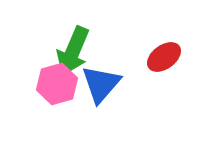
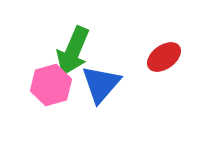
pink hexagon: moved 6 px left, 1 px down
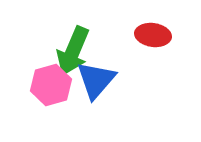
red ellipse: moved 11 px left, 22 px up; rotated 44 degrees clockwise
blue triangle: moved 5 px left, 4 px up
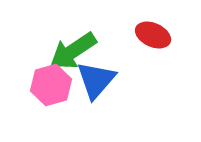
red ellipse: rotated 16 degrees clockwise
green arrow: rotated 33 degrees clockwise
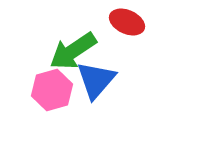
red ellipse: moved 26 px left, 13 px up
pink hexagon: moved 1 px right, 5 px down
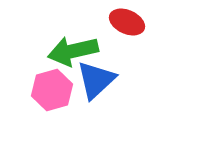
green arrow: rotated 21 degrees clockwise
blue triangle: rotated 6 degrees clockwise
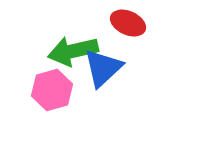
red ellipse: moved 1 px right, 1 px down
blue triangle: moved 7 px right, 12 px up
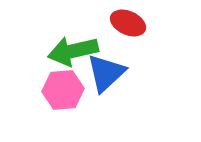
blue triangle: moved 3 px right, 5 px down
pink hexagon: moved 11 px right; rotated 12 degrees clockwise
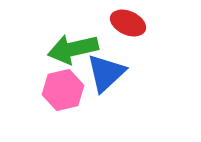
green arrow: moved 2 px up
pink hexagon: rotated 9 degrees counterclockwise
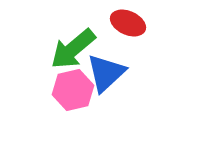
green arrow: rotated 27 degrees counterclockwise
pink hexagon: moved 10 px right
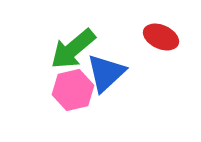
red ellipse: moved 33 px right, 14 px down
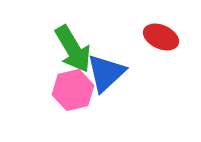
green arrow: rotated 81 degrees counterclockwise
